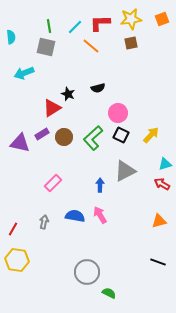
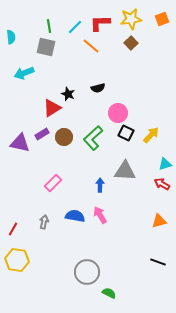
brown square: rotated 32 degrees counterclockwise
black square: moved 5 px right, 2 px up
gray triangle: rotated 30 degrees clockwise
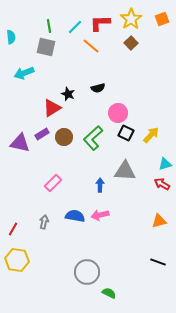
yellow star: rotated 25 degrees counterclockwise
pink arrow: rotated 72 degrees counterclockwise
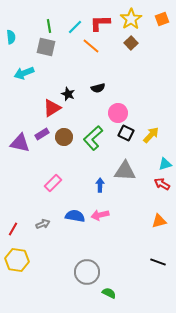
gray arrow: moved 1 px left, 2 px down; rotated 56 degrees clockwise
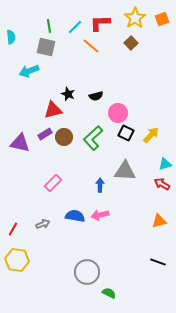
yellow star: moved 4 px right, 1 px up
cyan arrow: moved 5 px right, 2 px up
black semicircle: moved 2 px left, 8 px down
red triangle: moved 1 px right, 2 px down; rotated 18 degrees clockwise
purple rectangle: moved 3 px right
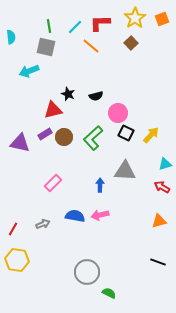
red arrow: moved 3 px down
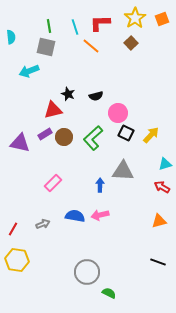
cyan line: rotated 63 degrees counterclockwise
gray triangle: moved 2 px left
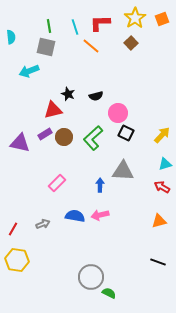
yellow arrow: moved 11 px right
pink rectangle: moved 4 px right
gray circle: moved 4 px right, 5 px down
